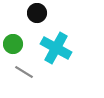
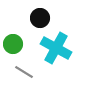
black circle: moved 3 px right, 5 px down
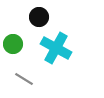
black circle: moved 1 px left, 1 px up
gray line: moved 7 px down
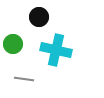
cyan cross: moved 2 px down; rotated 16 degrees counterclockwise
gray line: rotated 24 degrees counterclockwise
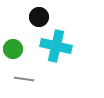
green circle: moved 5 px down
cyan cross: moved 4 px up
